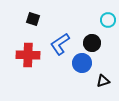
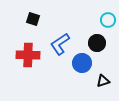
black circle: moved 5 px right
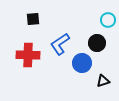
black square: rotated 24 degrees counterclockwise
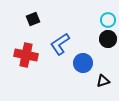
black square: rotated 16 degrees counterclockwise
black circle: moved 11 px right, 4 px up
red cross: moved 2 px left; rotated 10 degrees clockwise
blue circle: moved 1 px right
